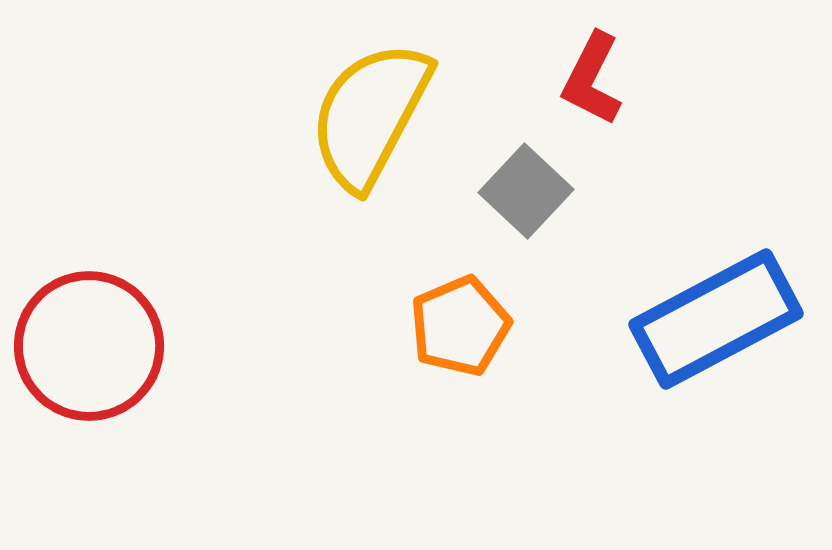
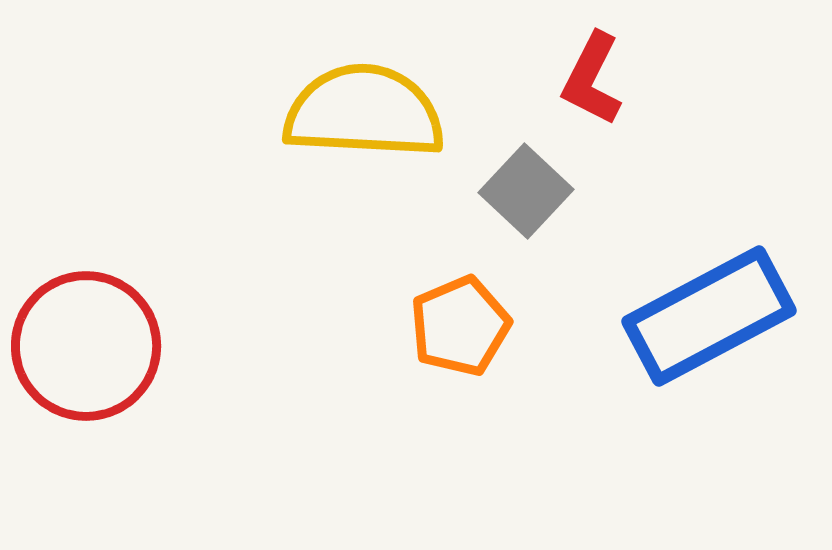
yellow semicircle: moved 6 px left, 3 px up; rotated 65 degrees clockwise
blue rectangle: moved 7 px left, 3 px up
red circle: moved 3 px left
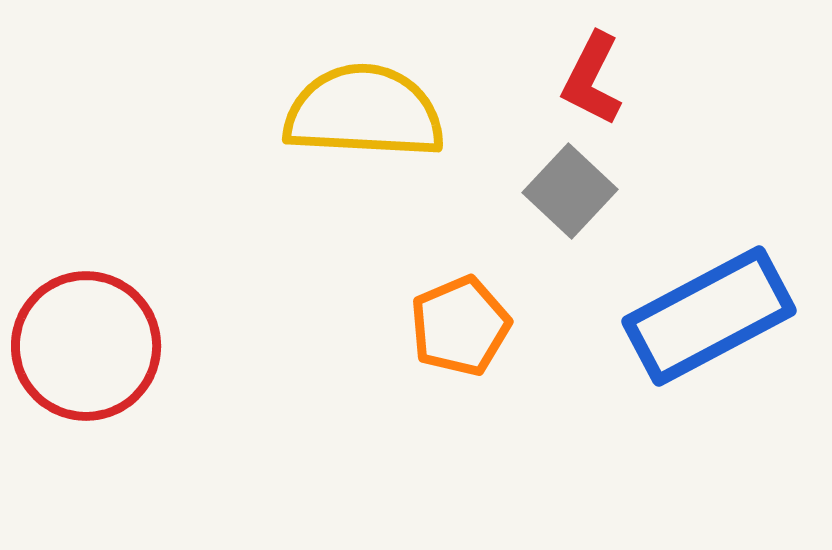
gray square: moved 44 px right
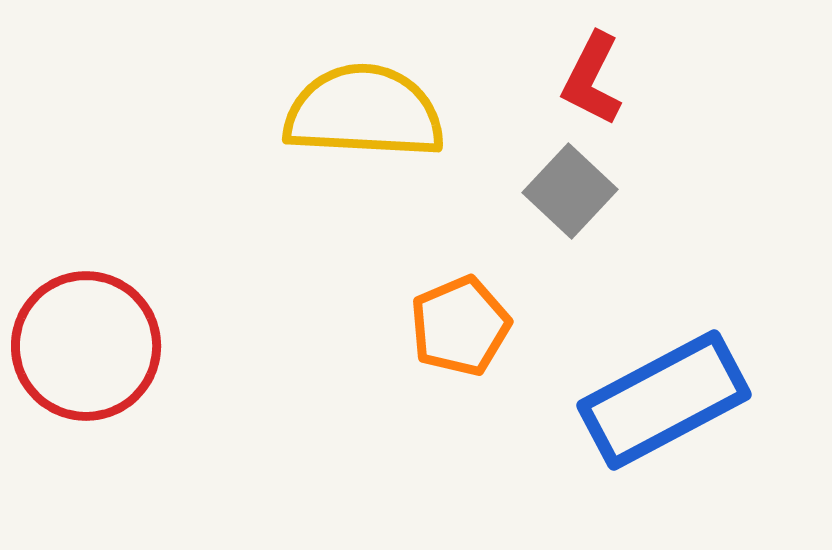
blue rectangle: moved 45 px left, 84 px down
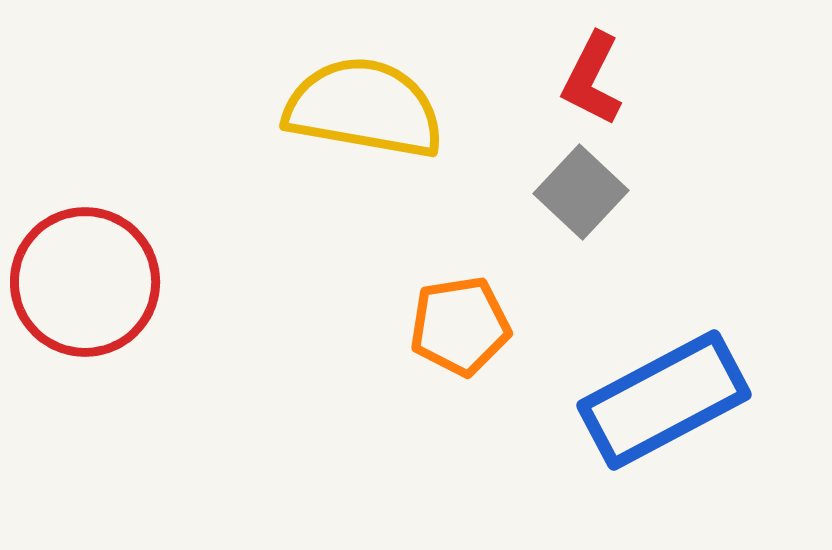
yellow semicircle: moved 4 px up; rotated 7 degrees clockwise
gray square: moved 11 px right, 1 px down
orange pentagon: rotated 14 degrees clockwise
red circle: moved 1 px left, 64 px up
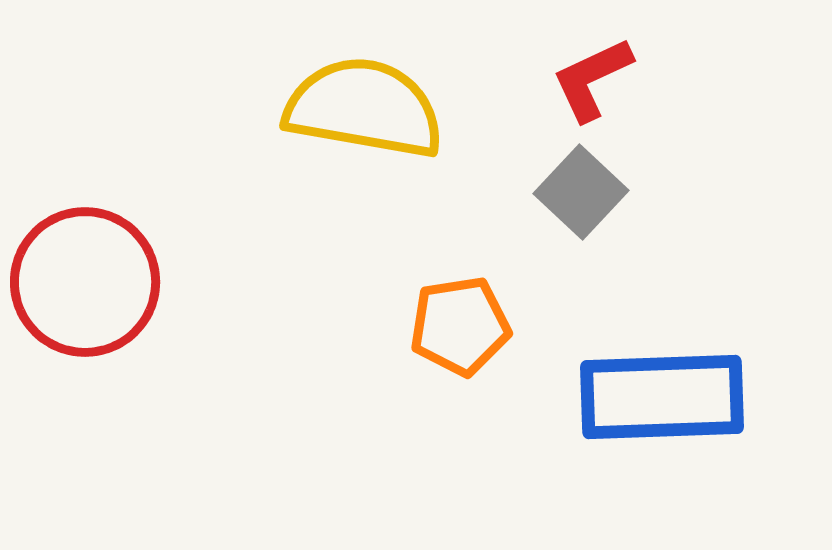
red L-shape: rotated 38 degrees clockwise
blue rectangle: moved 2 px left, 3 px up; rotated 26 degrees clockwise
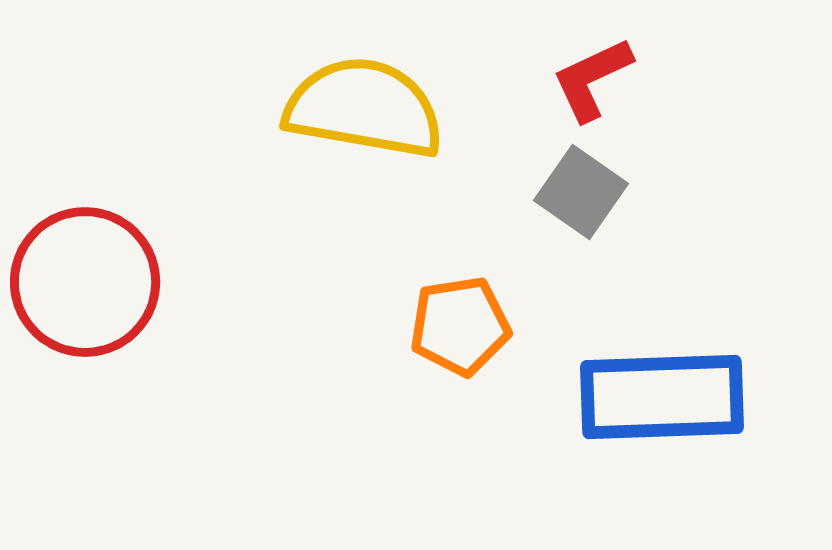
gray square: rotated 8 degrees counterclockwise
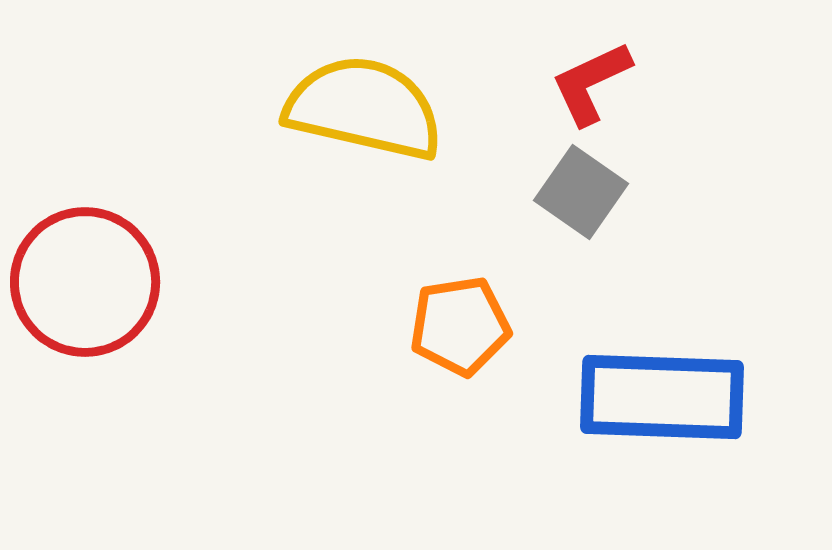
red L-shape: moved 1 px left, 4 px down
yellow semicircle: rotated 3 degrees clockwise
blue rectangle: rotated 4 degrees clockwise
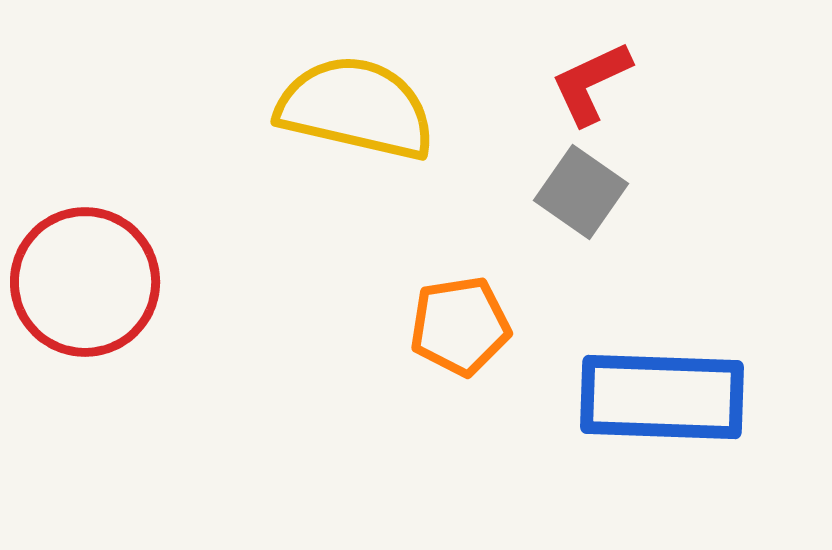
yellow semicircle: moved 8 px left
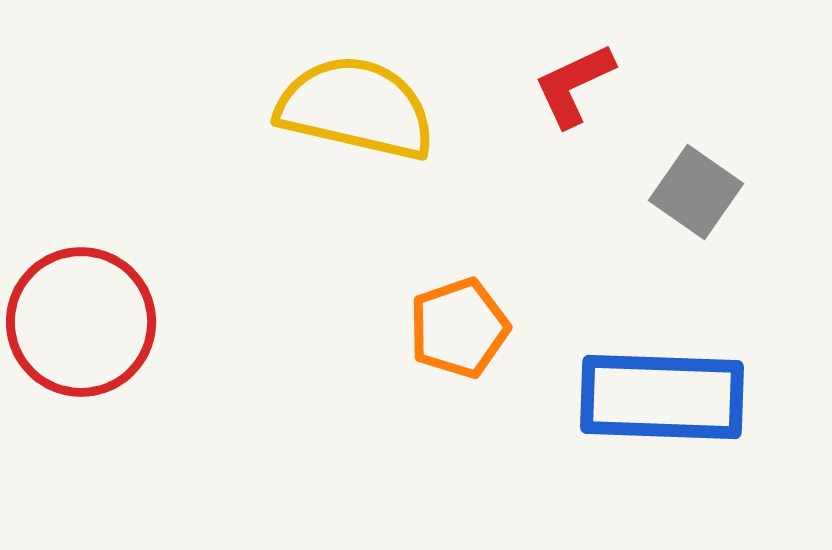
red L-shape: moved 17 px left, 2 px down
gray square: moved 115 px right
red circle: moved 4 px left, 40 px down
orange pentagon: moved 1 px left, 2 px down; rotated 10 degrees counterclockwise
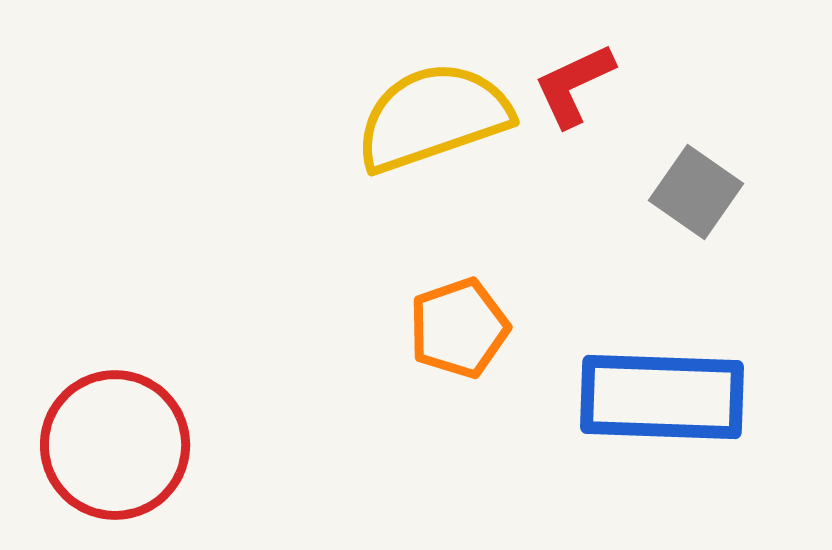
yellow semicircle: moved 77 px right, 9 px down; rotated 32 degrees counterclockwise
red circle: moved 34 px right, 123 px down
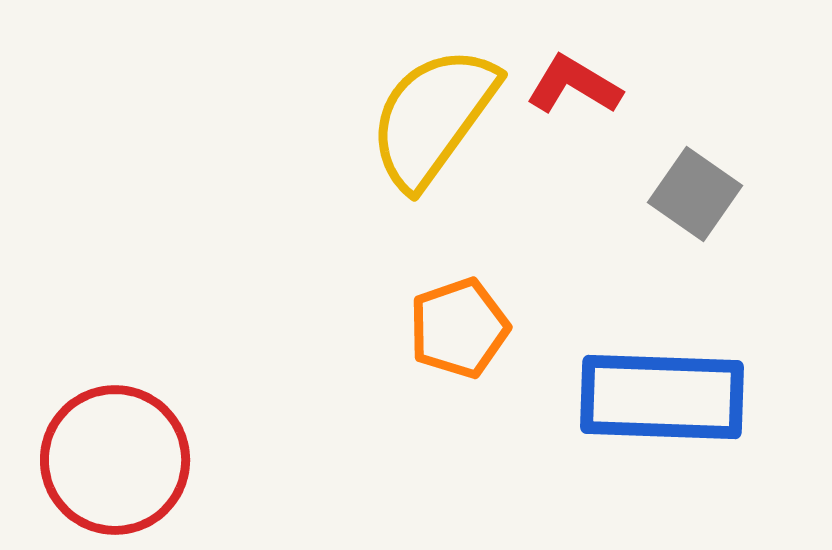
red L-shape: rotated 56 degrees clockwise
yellow semicircle: rotated 35 degrees counterclockwise
gray square: moved 1 px left, 2 px down
red circle: moved 15 px down
